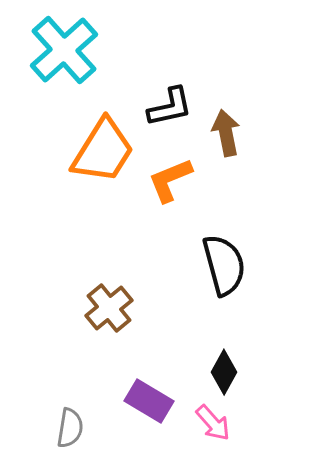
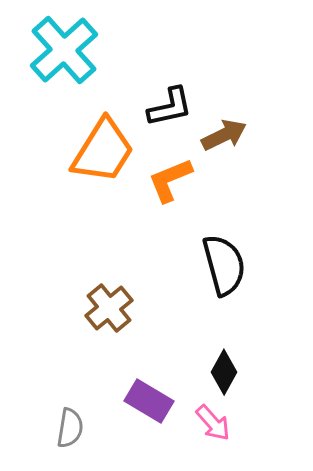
brown arrow: moved 2 px left, 2 px down; rotated 75 degrees clockwise
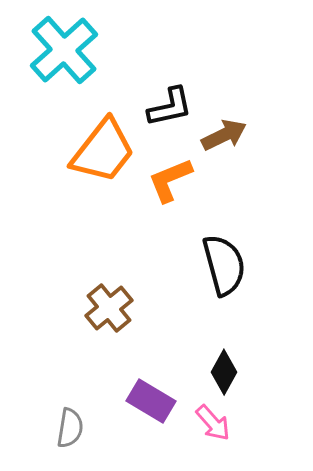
orange trapezoid: rotated 6 degrees clockwise
purple rectangle: moved 2 px right
